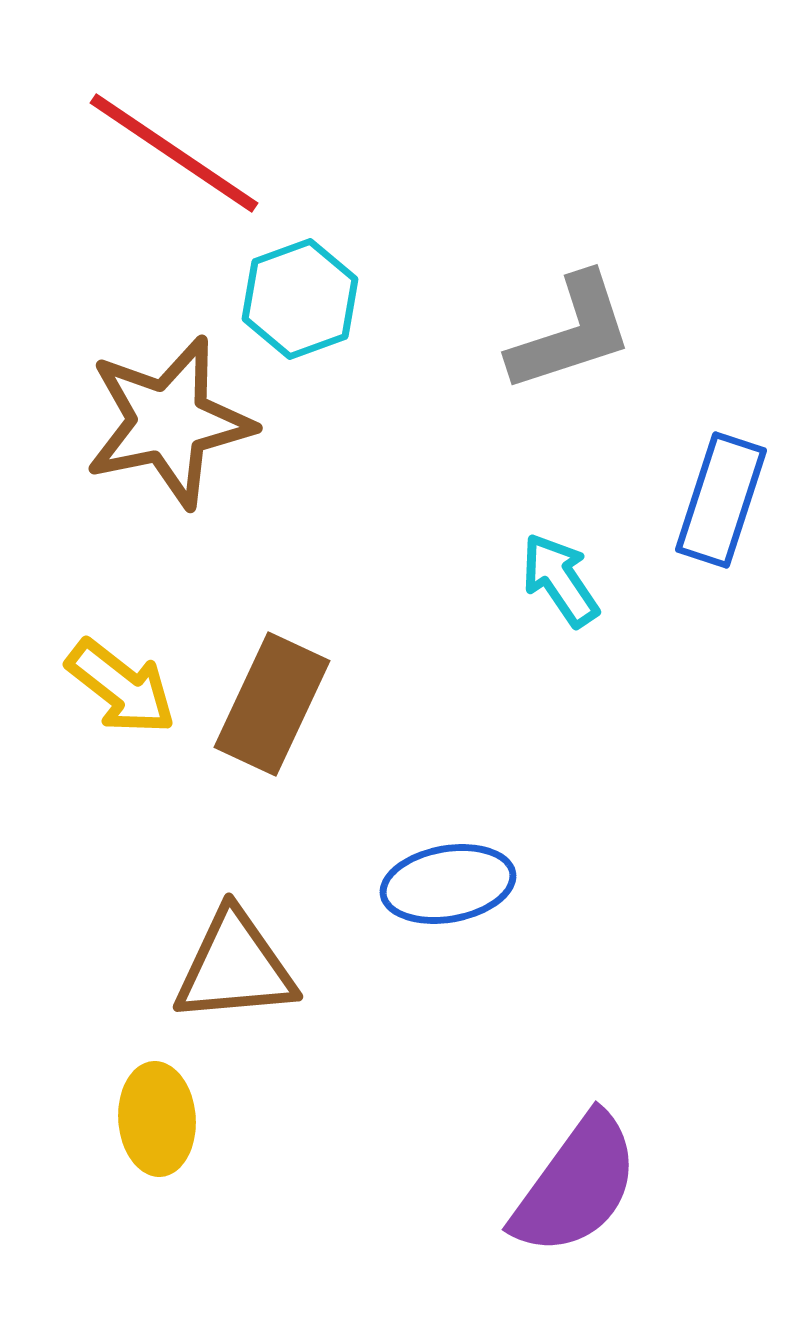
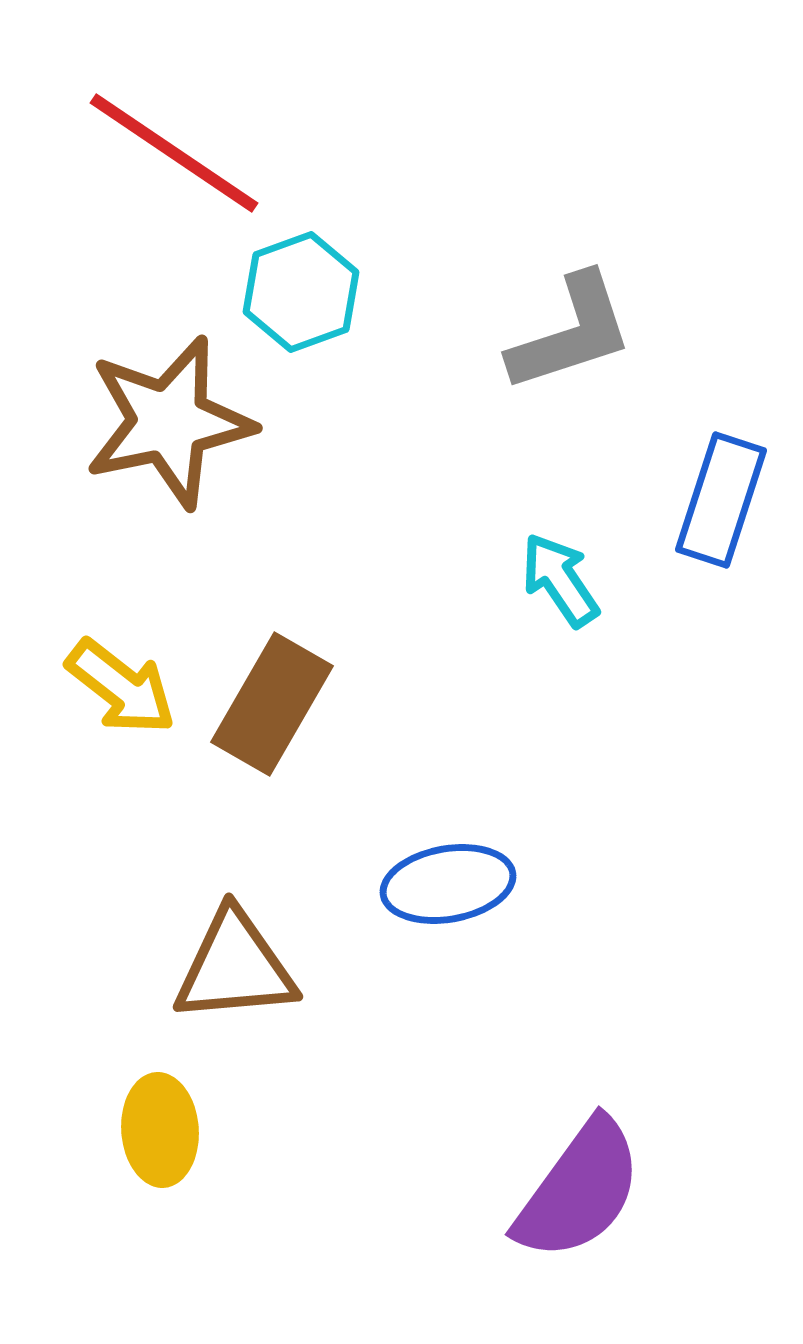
cyan hexagon: moved 1 px right, 7 px up
brown rectangle: rotated 5 degrees clockwise
yellow ellipse: moved 3 px right, 11 px down
purple semicircle: moved 3 px right, 5 px down
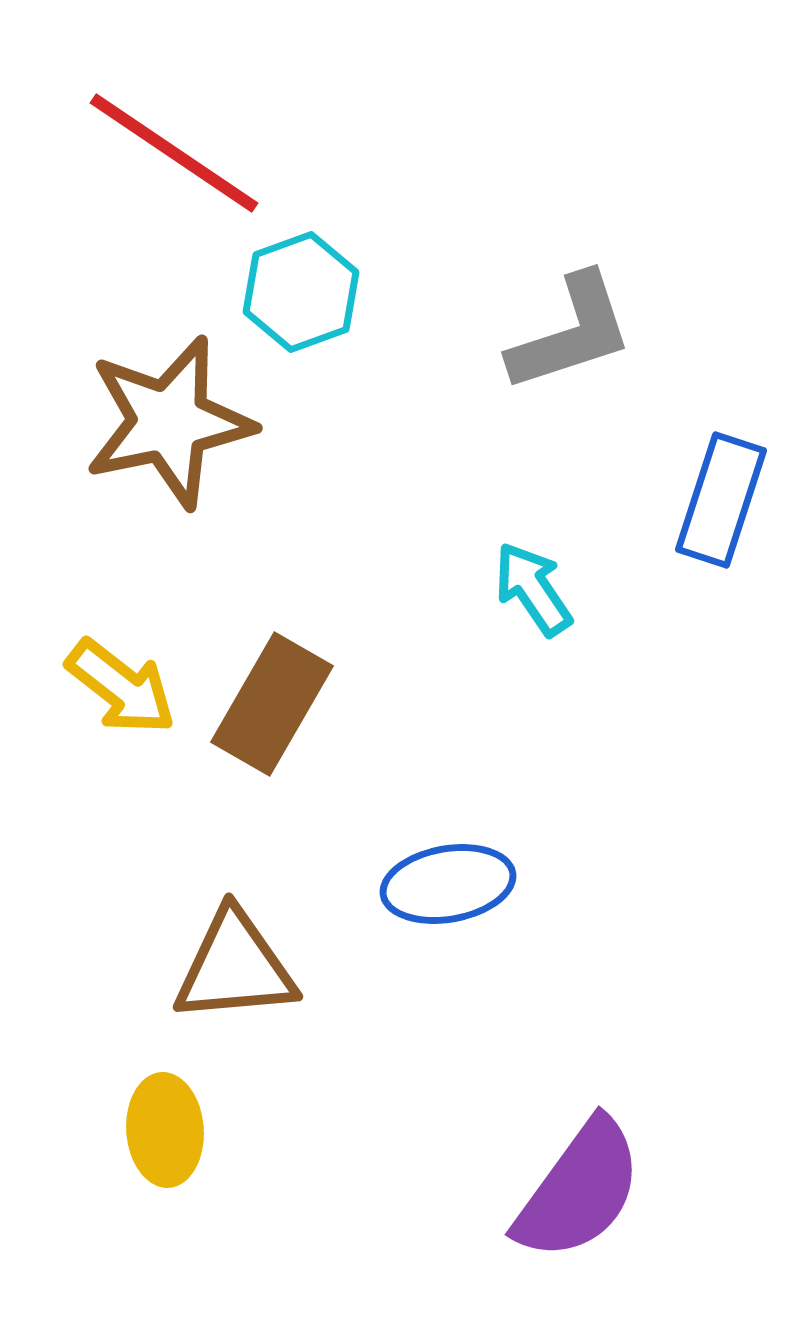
cyan arrow: moved 27 px left, 9 px down
yellow ellipse: moved 5 px right
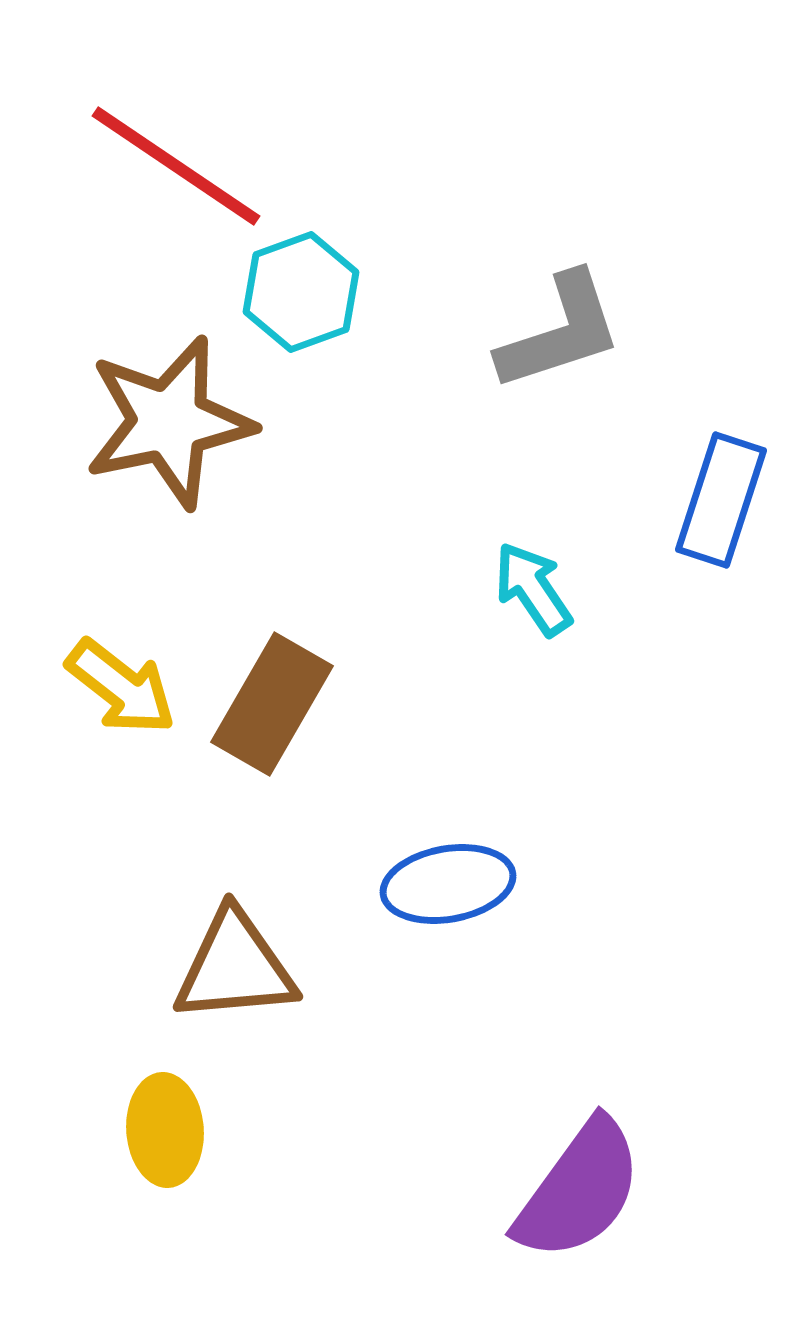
red line: moved 2 px right, 13 px down
gray L-shape: moved 11 px left, 1 px up
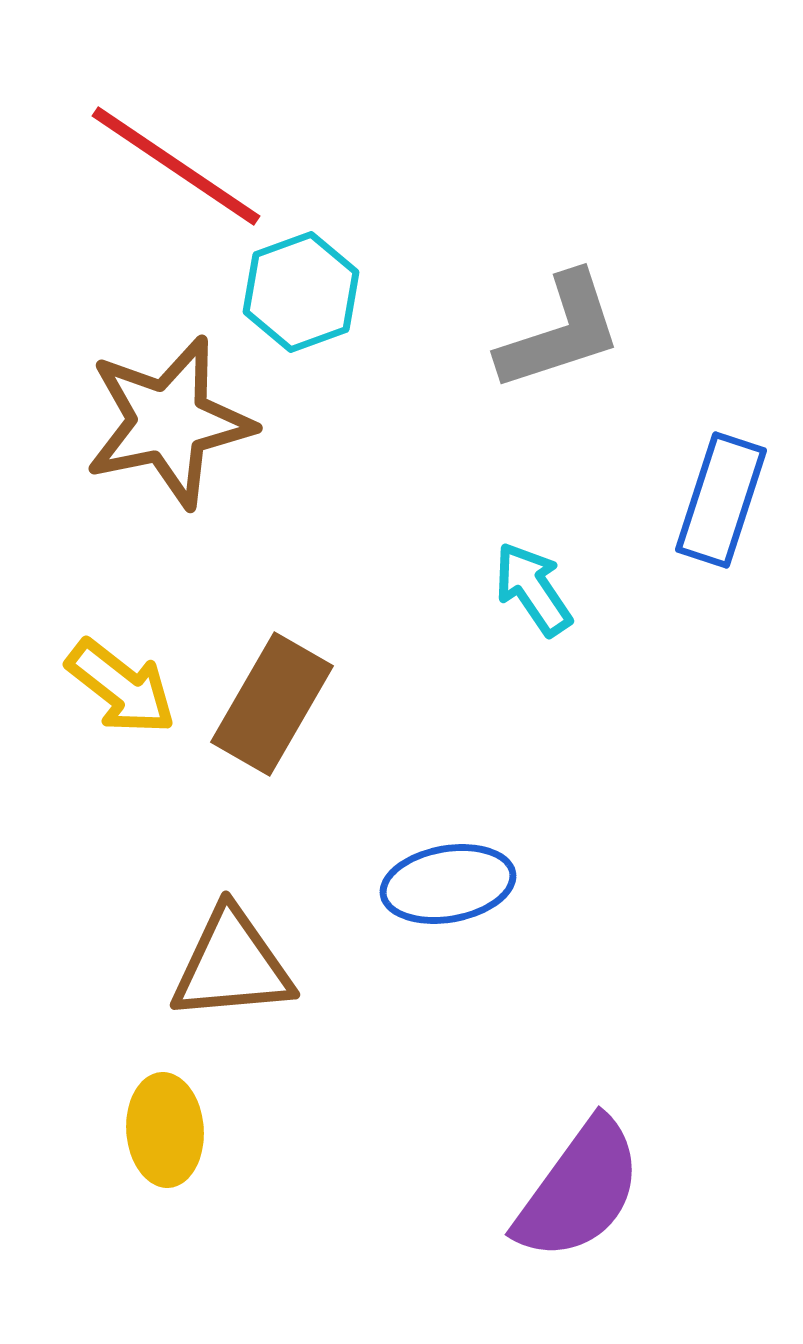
brown triangle: moved 3 px left, 2 px up
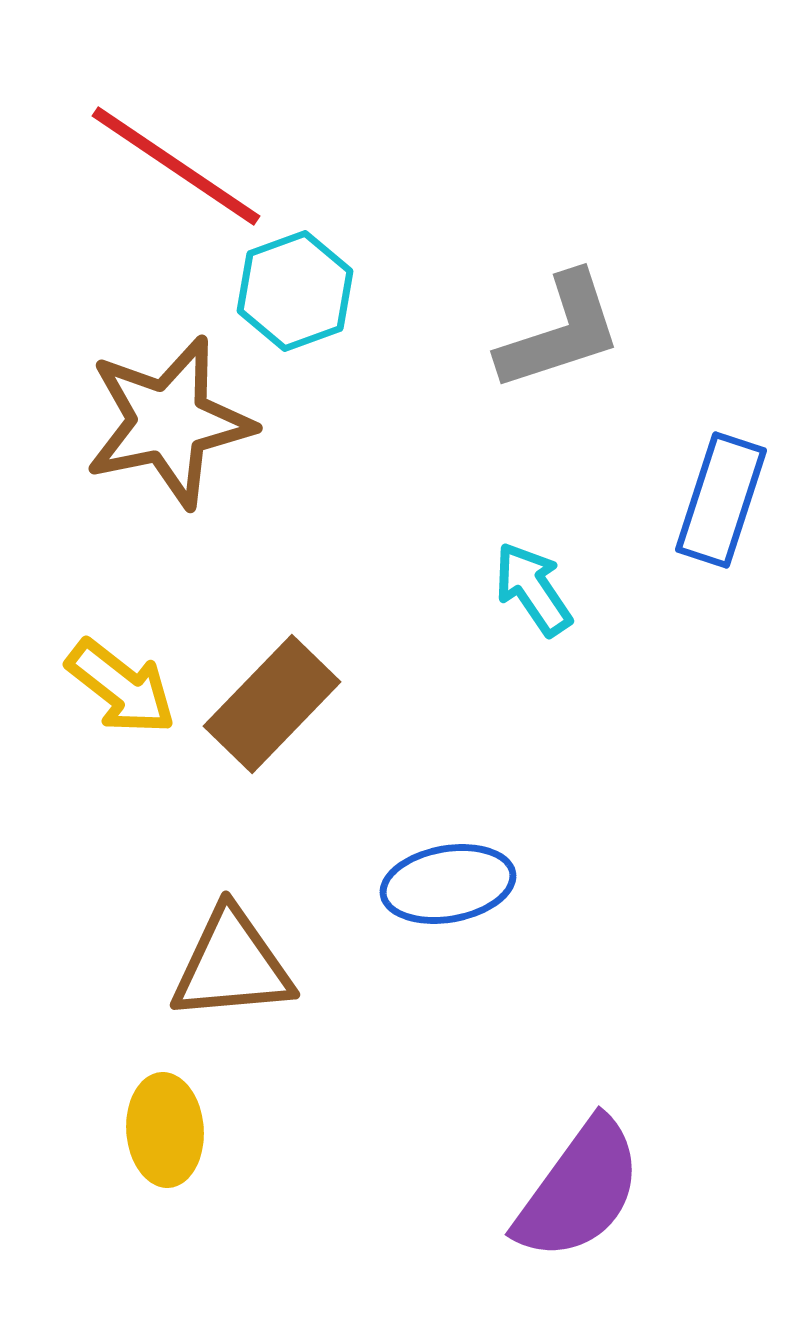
cyan hexagon: moved 6 px left, 1 px up
brown rectangle: rotated 14 degrees clockwise
